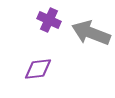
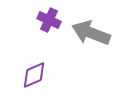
purple diamond: moved 4 px left, 6 px down; rotated 16 degrees counterclockwise
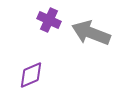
purple diamond: moved 3 px left
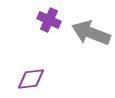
purple diamond: moved 4 px down; rotated 16 degrees clockwise
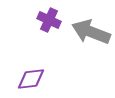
gray arrow: moved 1 px up
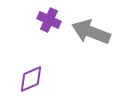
purple diamond: rotated 16 degrees counterclockwise
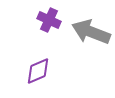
purple diamond: moved 7 px right, 8 px up
